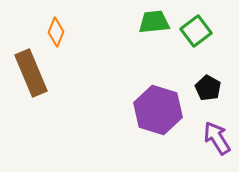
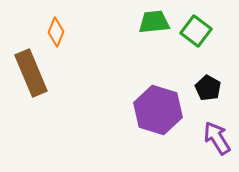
green square: rotated 16 degrees counterclockwise
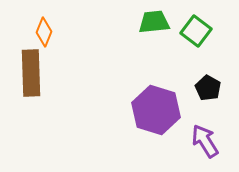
orange diamond: moved 12 px left
brown rectangle: rotated 21 degrees clockwise
purple hexagon: moved 2 px left
purple arrow: moved 12 px left, 3 px down
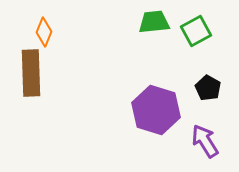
green square: rotated 24 degrees clockwise
